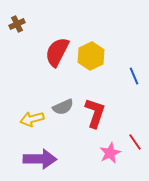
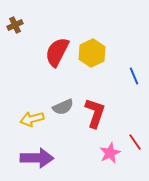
brown cross: moved 2 px left, 1 px down
yellow hexagon: moved 1 px right, 3 px up
purple arrow: moved 3 px left, 1 px up
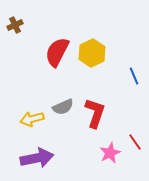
purple arrow: rotated 12 degrees counterclockwise
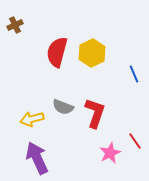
red semicircle: rotated 12 degrees counterclockwise
blue line: moved 2 px up
gray semicircle: rotated 45 degrees clockwise
red line: moved 1 px up
purple arrow: rotated 104 degrees counterclockwise
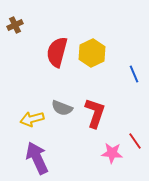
gray semicircle: moved 1 px left, 1 px down
pink star: moved 2 px right; rotated 30 degrees clockwise
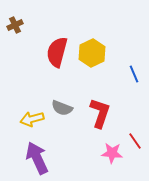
red L-shape: moved 5 px right
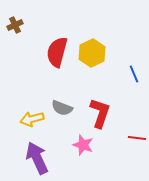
red line: moved 2 px right, 3 px up; rotated 48 degrees counterclockwise
pink star: moved 29 px left, 8 px up; rotated 15 degrees clockwise
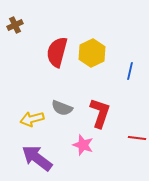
blue line: moved 4 px left, 3 px up; rotated 36 degrees clockwise
purple arrow: rotated 28 degrees counterclockwise
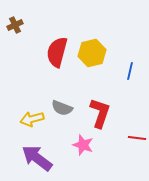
yellow hexagon: rotated 12 degrees clockwise
